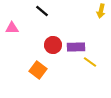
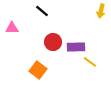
red circle: moved 3 px up
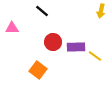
yellow line: moved 5 px right, 6 px up
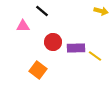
yellow arrow: rotated 88 degrees counterclockwise
pink triangle: moved 11 px right, 2 px up
purple rectangle: moved 1 px down
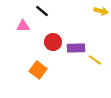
yellow line: moved 4 px down
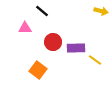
pink triangle: moved 2 px right, 2 px down
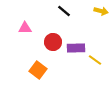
black line: moved 22 px right
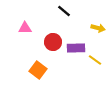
yellow arrow: moved 3 px left, 17 px down
